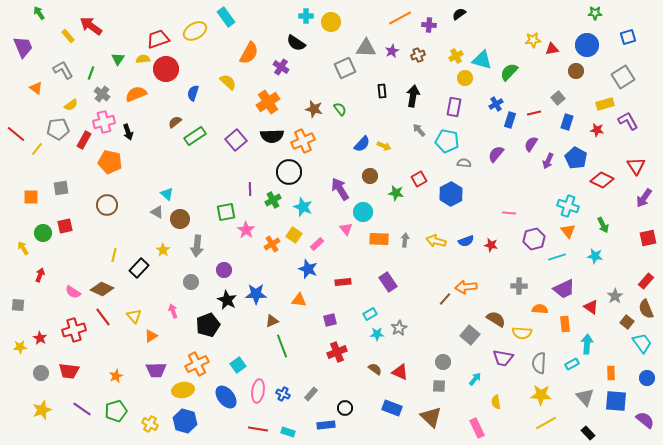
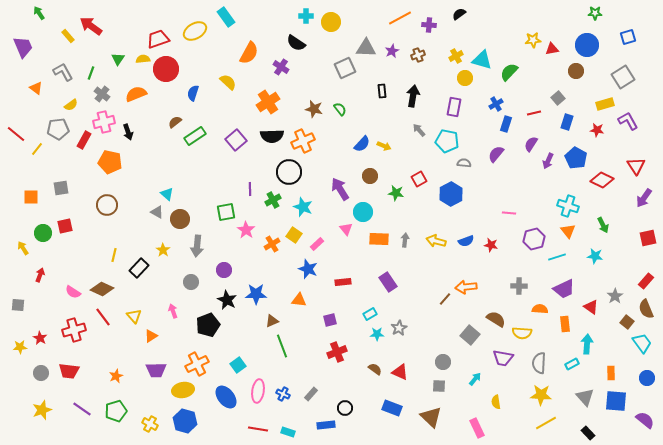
gray L-shape at (63, 70): moved 2 px down
blue rectangle at (510, 120): moved 4 px left, 4 px down
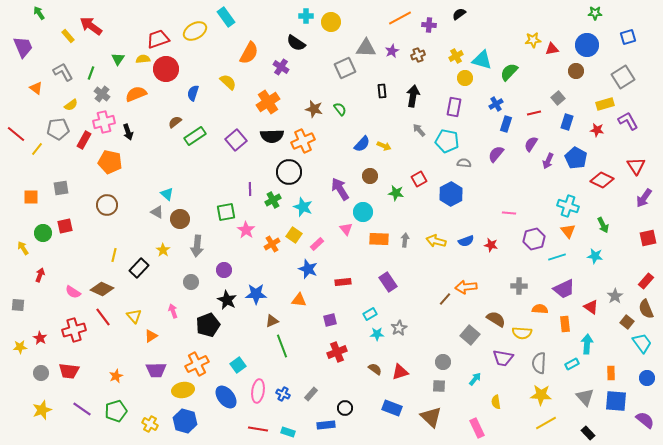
red triangle at (400, 372): rotated 42 degrees counterclockwise
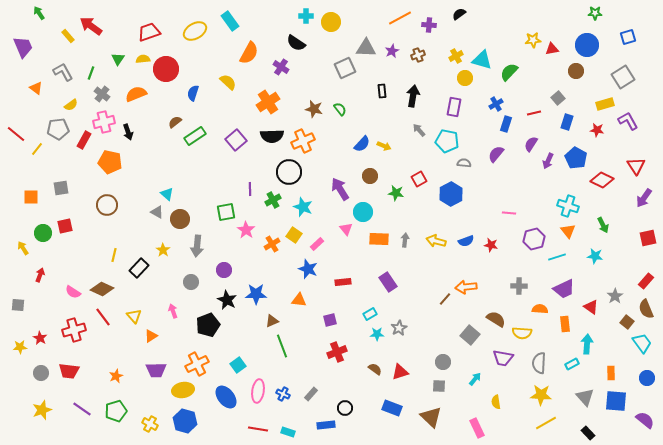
cyan rectangle at (226, 17): moved 4 px right, 4 px down
red trapezoid at (158, 39): moved 9 px left, 7 px up
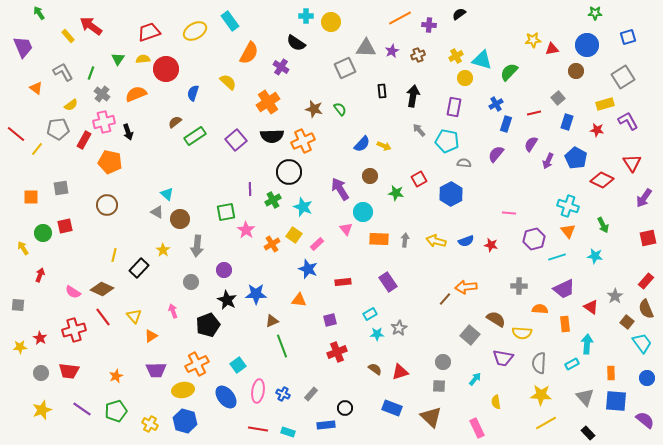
red triangle at (636, 166): moved 4 px left, 3 px up
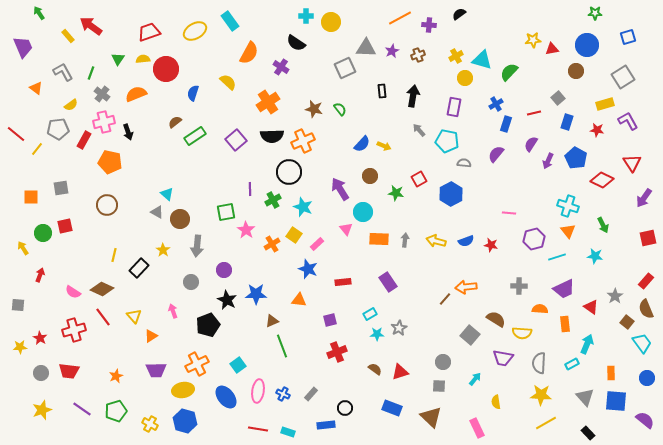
cyan arrow at (587, 344): rotated 18 degrees clockwise
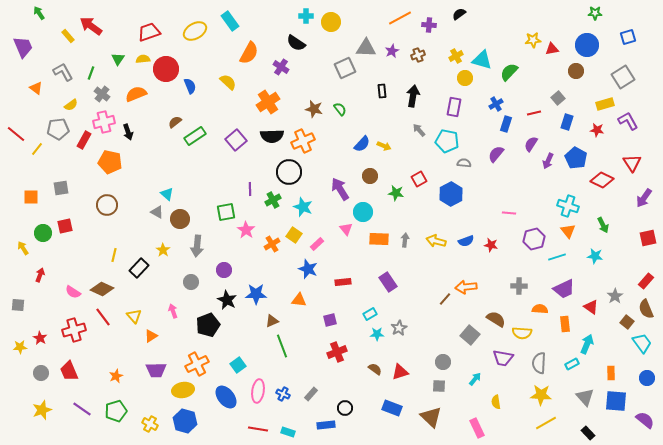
blue semicircle at (193, 93): moved 3 px left, 7 px up; rotated 140 degrees clockwise
red trapezoid at (69, 371): rotated 60 degrees clockwise
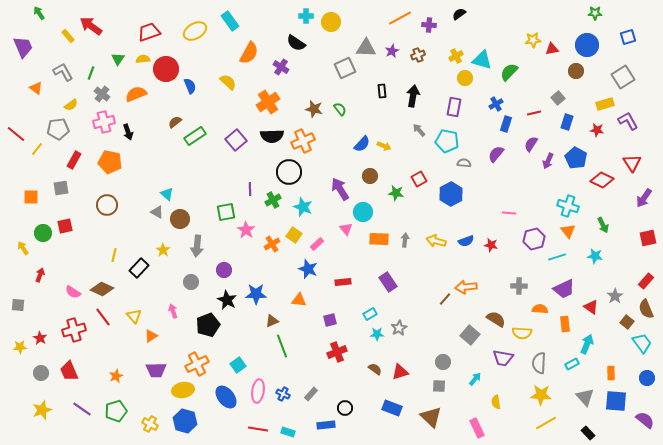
red rectangle at (84, 140): moved 10 px left, 20 px down
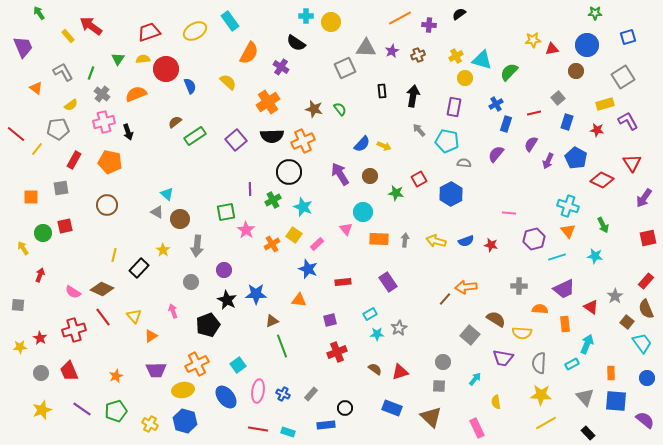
purple arrow at (340, 189): moved 15 px up
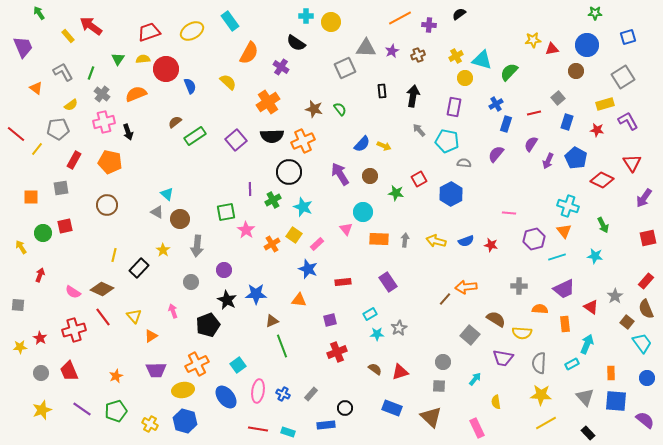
yellow ellipse at (195, 31): moved 3 px left
orange triangle at (568, 231): moved 4 px left
yellow arrow at (23, 248): moved 2 px left, 1 px up
